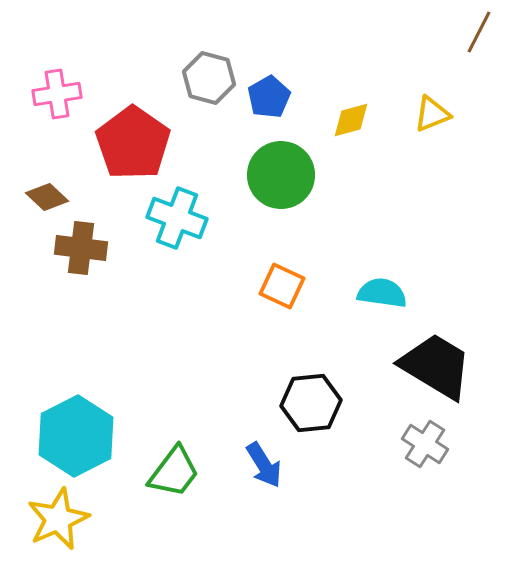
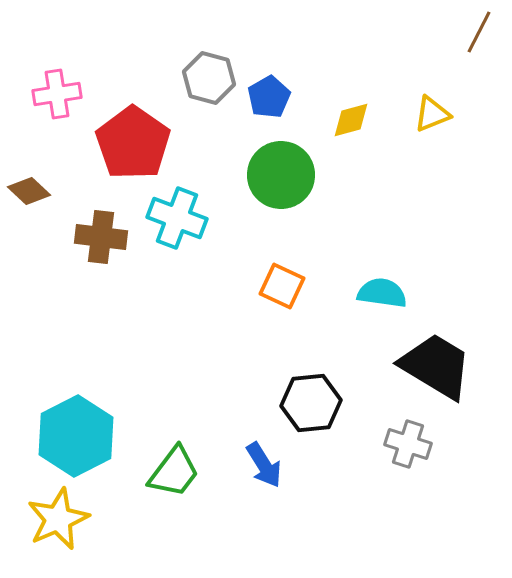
brown diamond: moved 18 px left, 6 px up
brown cross: moved 20 px right, 11 px up
gray cross: moved 17 px left; rotated 15 degrees counterclockwise
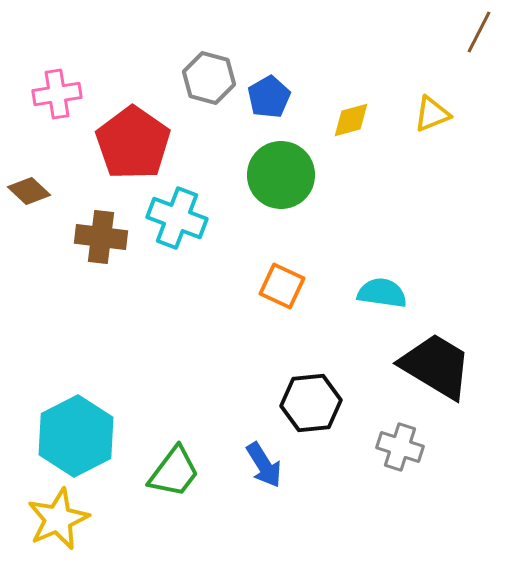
gray cross: moved 8 px left, 3 px down
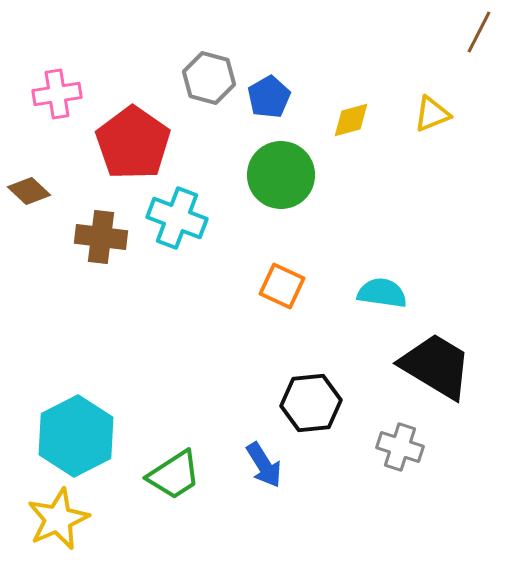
green trapezoid: moved 3 px down; rotated 20 degrees clockwise
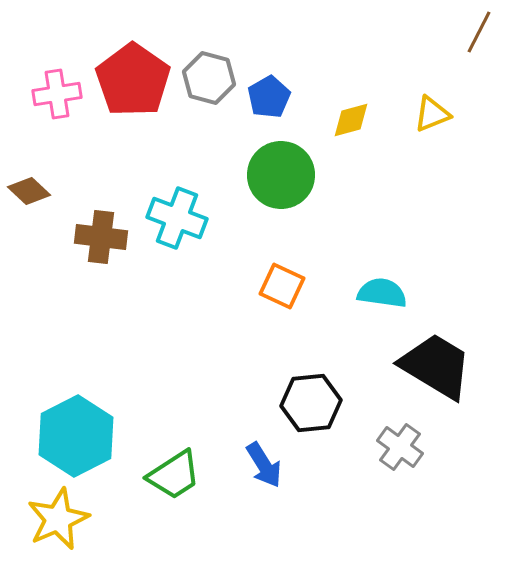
red pentagon: moved 63 px up
gray cross: rotated 18 degrees clockwise
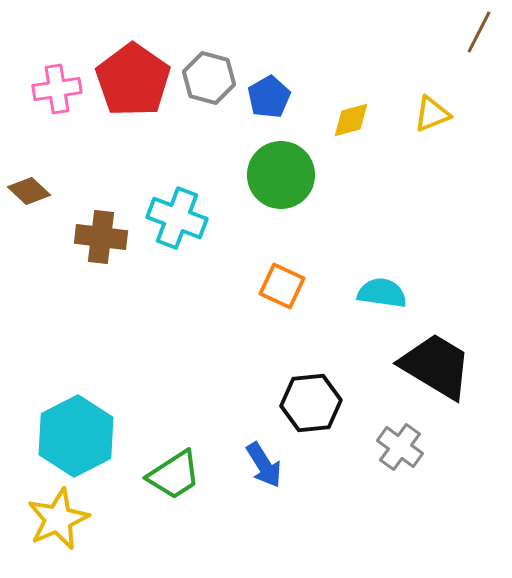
pink cross: moved 5 px up
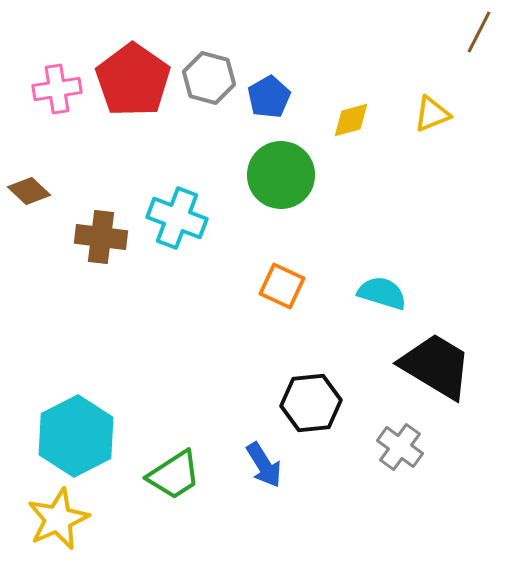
cyan semicircle: rotated 9 degrees clockwise
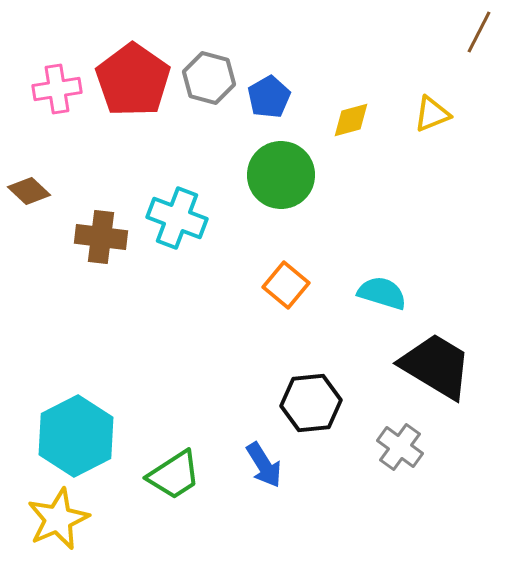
orange square: moved 4 px right, 1 px up; rotated 15 degrees clockwise
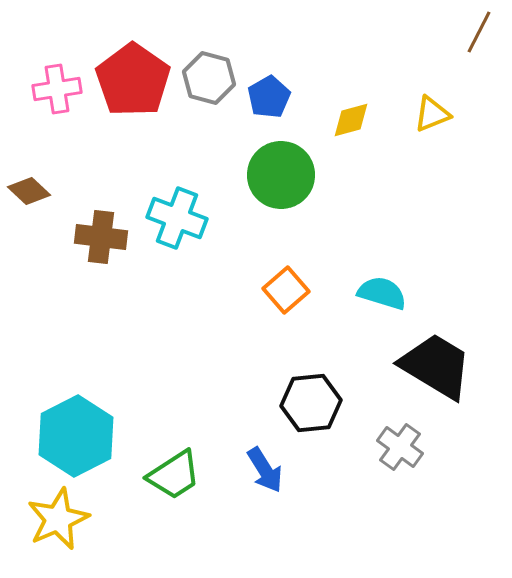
orange square: moved 5 px down; rotated 9 degrees clockwise
blue arrow: moved 1 px right, 5 px down
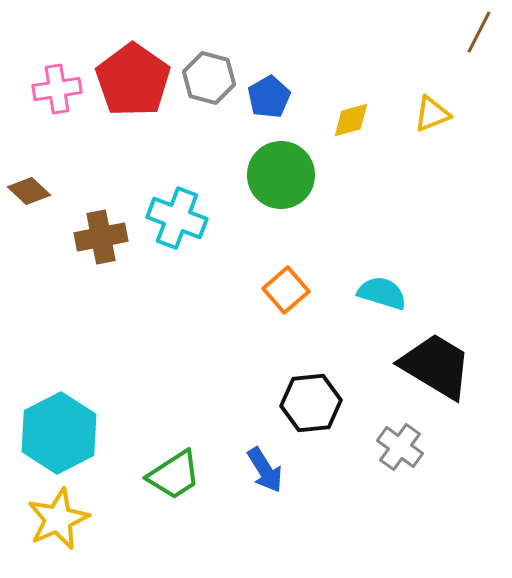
brown cross: rotated 18 degrees counterclockwise
cyan hexagon: moved 17 px left, 3 px up
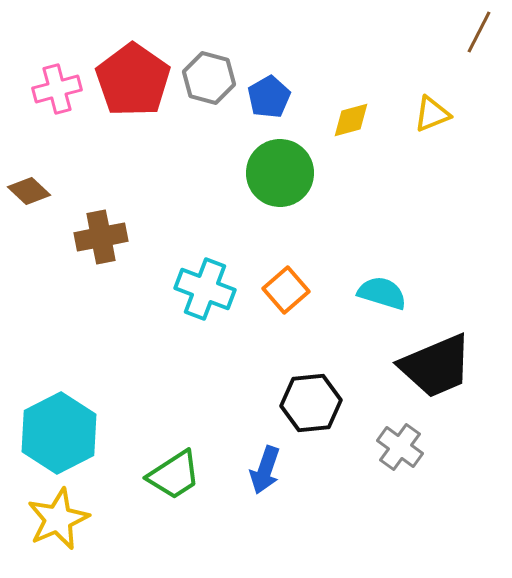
pink cross: rotated 6 degrees counterclockwise
green circle: moved 1 px left, 2 px up
cyan cross: moved 28 px right, 71 px down
black trapezoid: rotated 126 degrees clockwise
blue arrow: rotated 51 degrees clockwise
